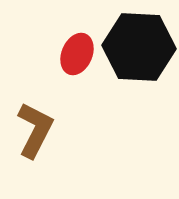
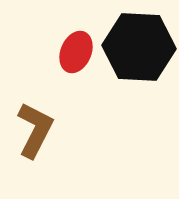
red ellipse: moved 1 px left, 2 px up
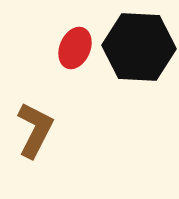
red ellipse: moved 1 px left, 4 px up
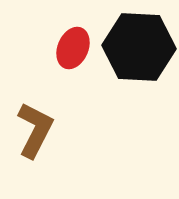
red ellipse: moved 2 px left
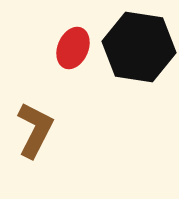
black hexagon: rotated 6 degrees clockwise
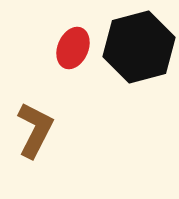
black hexagon: rotated 24 degrees counterclockwise
